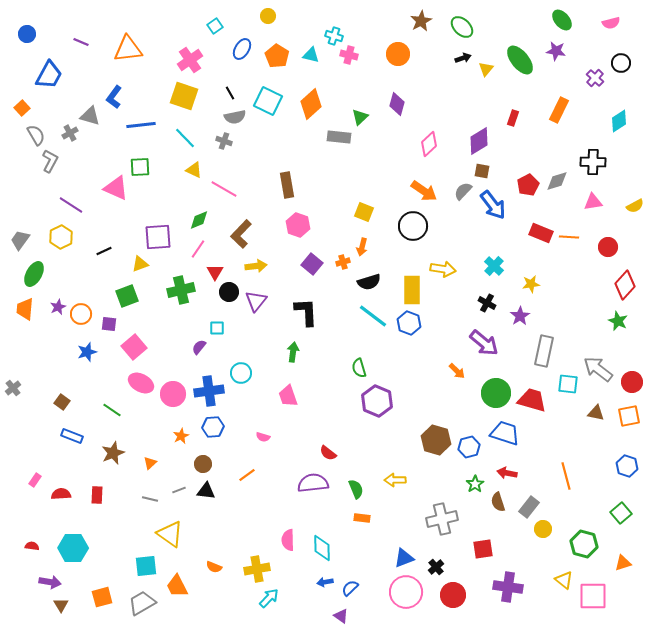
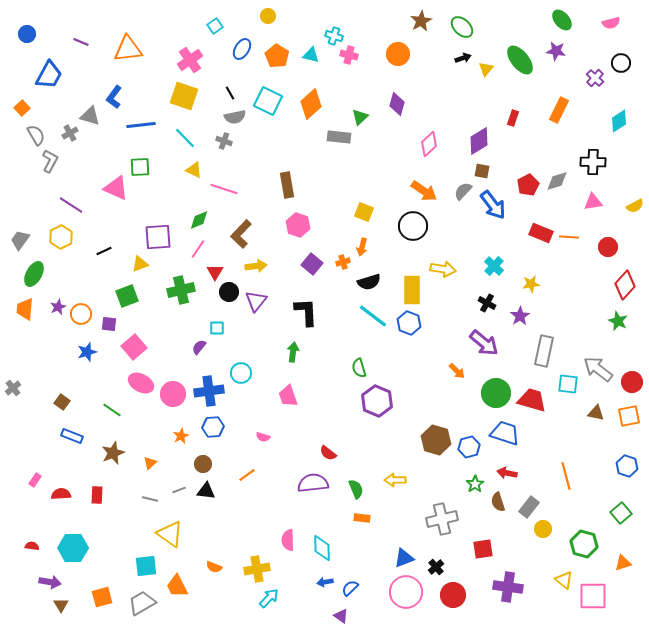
pink line at (224, 189): rotated 12 degrees counterclockwise
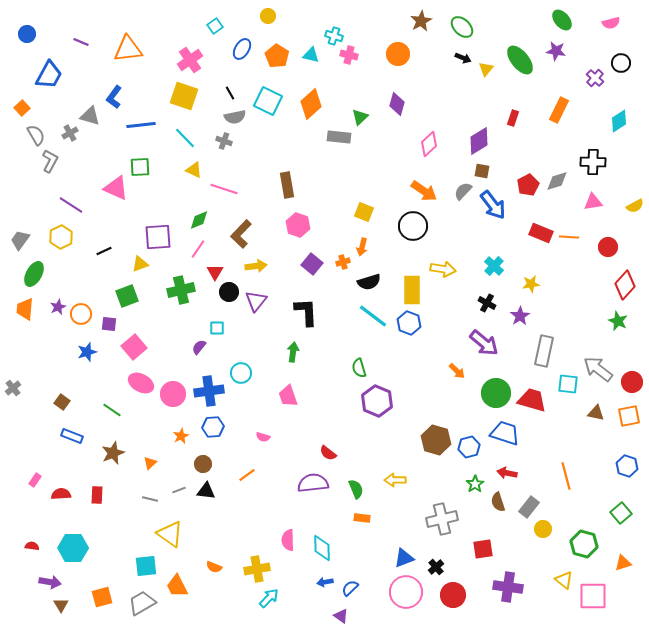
black arrow at (463, 58): rotated 42 degrees clockwise
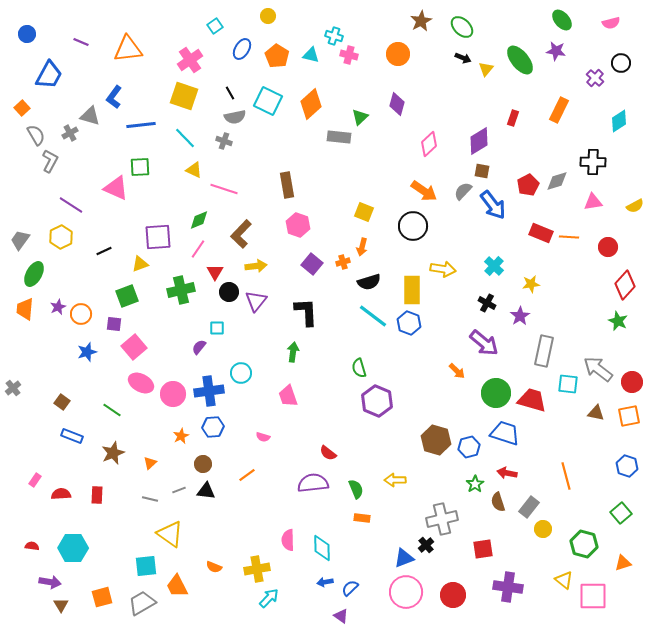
purple square at (109, 324): moved 5 px right
black cross at (436, 567): moved 10 px left, 22 px up
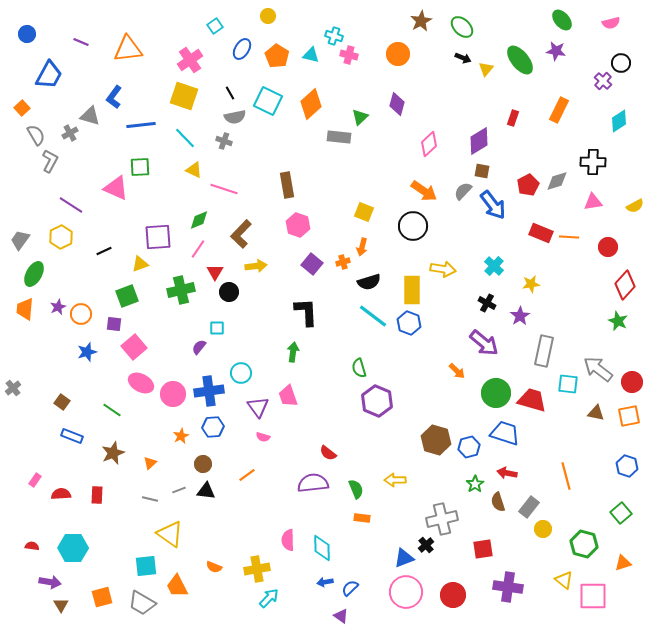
purple cross at (595, 78): moved 8 px right, 3 px down
purple triangle at (256, 301): moved 2 px right, 106 px down; rotated 15 degrees counterclockwise
gray trapezoid at (142, 603): rotated 120 degrees counterclockwise
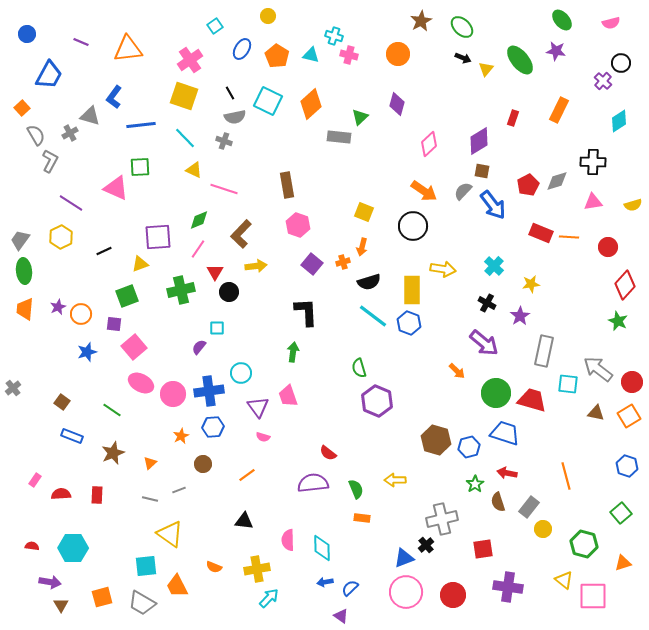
purple line at (71, 205): moved 2 px up
yellow semicircle at (635, 206): moved 2 px left, 1 px up; rotated 12 degrees clockwise
green ellipse at (34, 274): moved 10 px left, 3 px up; rotated 35 degrees counterclockwise
orange square at (629, 416): rotated 20 degrees counterclockwise
black triangle at (206, 491): moved 38 px right, 30 px down
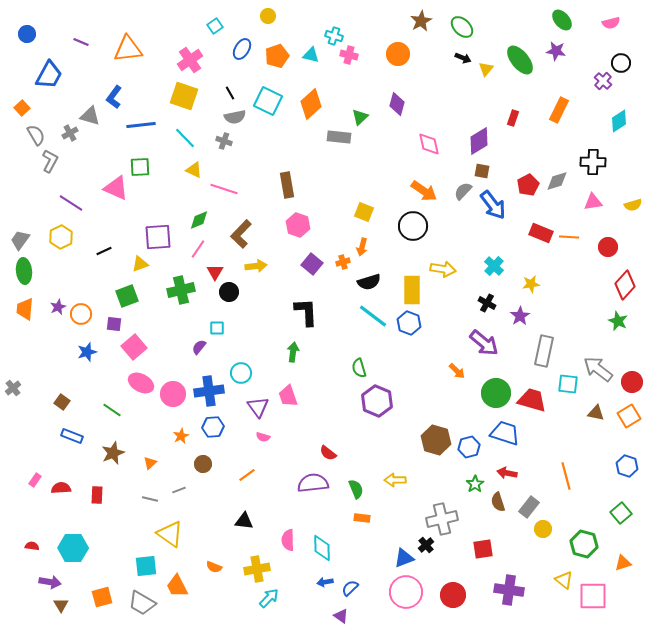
orange pentagon at (277, 56): rotated 20 degrees clockwise
pink diamond at (429, 144): rotated 60 degrees counterclockwise
red semicircle at (61, 494): moved 6 px up
purple cross at (508, 587): moved 1 px right, 3 px down
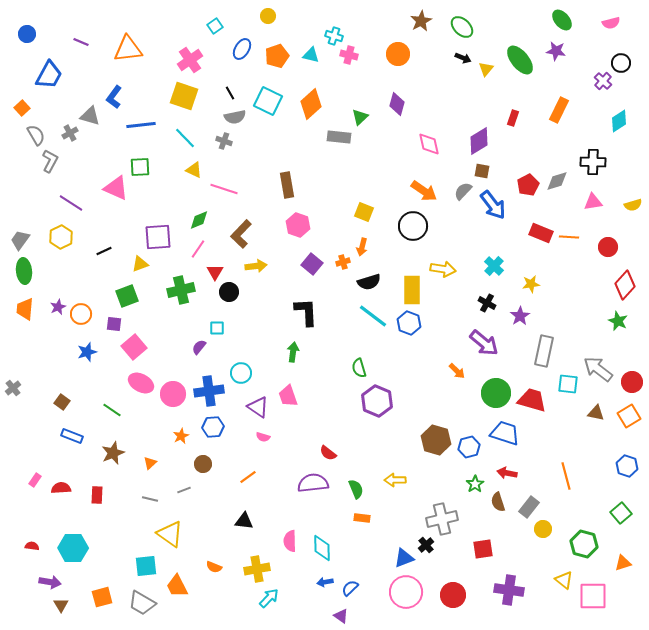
purple triangle at (258, 407): rotated 20 degrees counterclockwise
orange line at (247, 475): moved 1 px right, 2 px down
gray line at (179, 490): moved 5 px right
pink semicircle at (288, 540): moved 2 px right, 1 px down
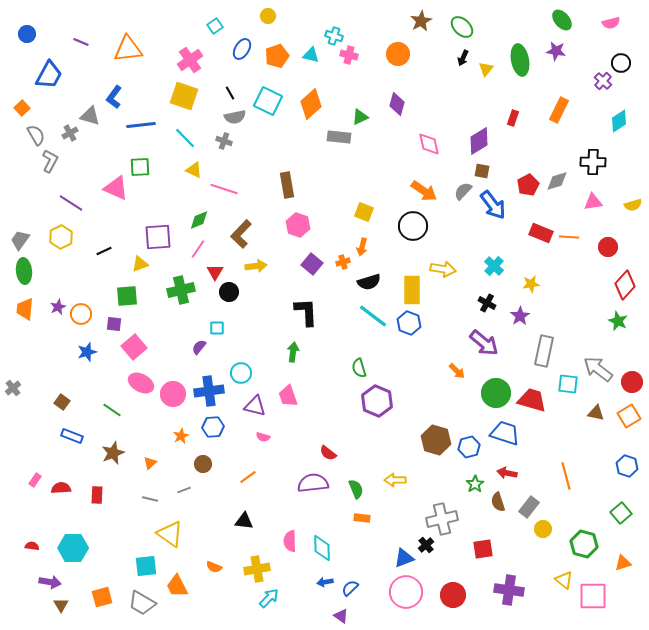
black arrow at (463, 58): rotated 91 degrees clockwise
green ellipse at (520, 60): rotated 28 degrees clockwise
green triangle at (360, 117): rotated 18 degrees clockwise
green square at (127, 296): rotated 15 degrees clockwise
purple triangle at (258, 407): moved 3 px left, 1 px up; rotated 20 degrees counterclockwise
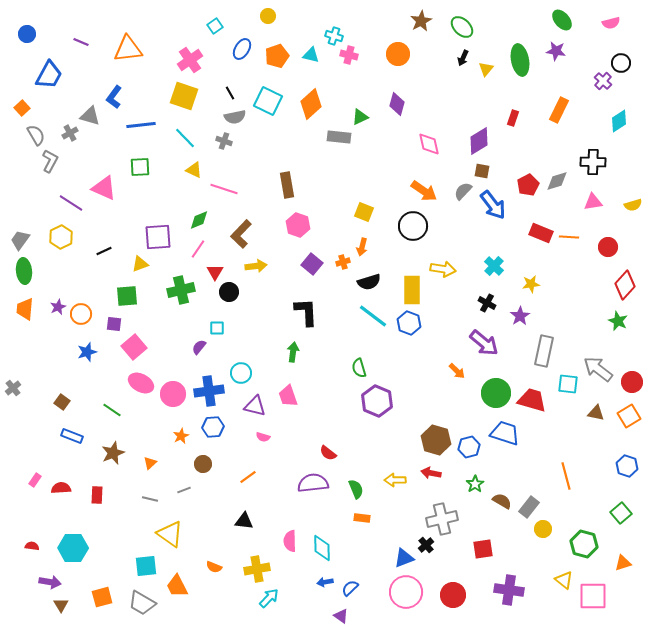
pink triangle at (116, 188): moved 12 px left
red arrow at (507, 473): moved 76 px left
brown semicircle at (498, 502): moved 4 px right, 1 px up; rotated 138 degrees clockwise
